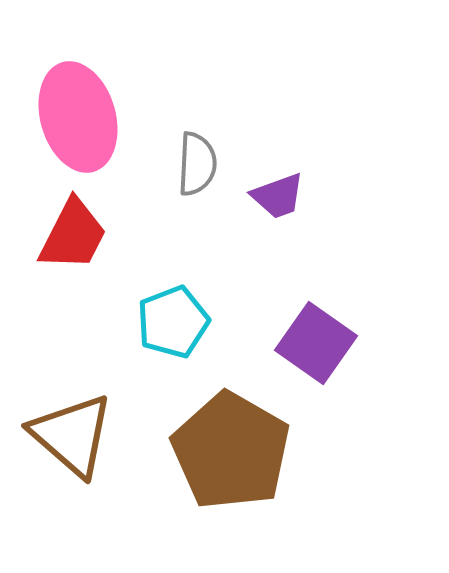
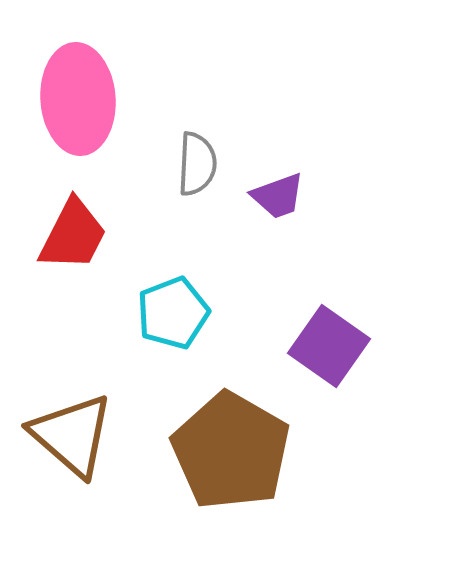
pink ellipse: moved 18 px up; rotated 12 degrees clockwise
cyan pentagon: moved 9 px up
purple square: moved 13 px right, 3 px down
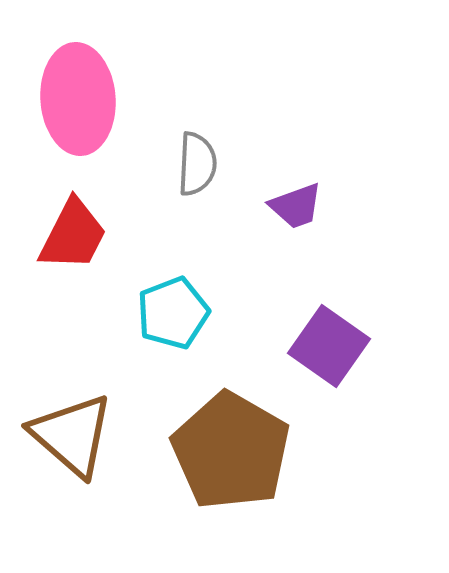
purple trapezoid: moved 18 px right, 10 px down
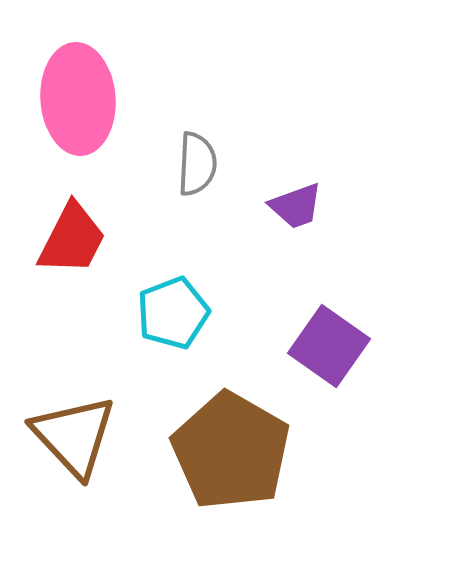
red trapezoid: moved 1 px left, 4 px down
brown triangle: moved 2 px right, 1 px down; rotated 6 degrees clockwise
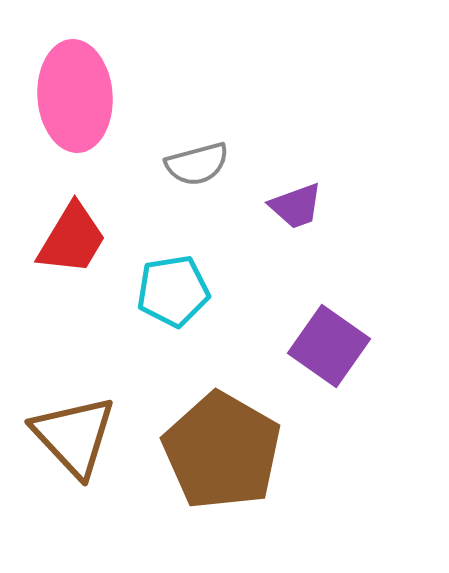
pink ellipse: moved 3 px left, 3 px up
gray semicircle: rotated 72 degrees clockwise
red trapezoid: rotated 4 degrees clockwise
cyan pentagon: moved 22 px up; rotated 12 degrees clockwise
brown pentagon: moved 9 px left
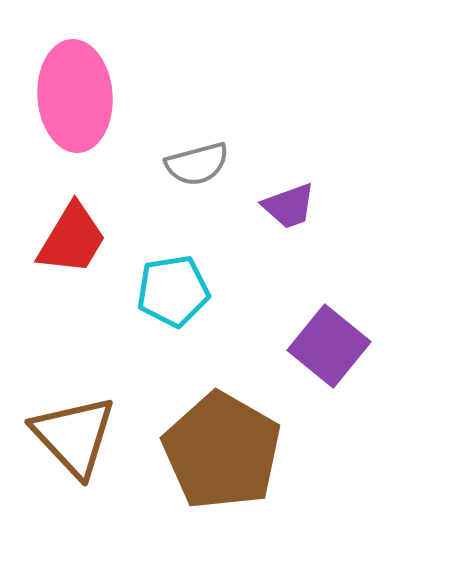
purple trapezoid: moved 7 px left
purple square: rotated 4 degrees clockwise
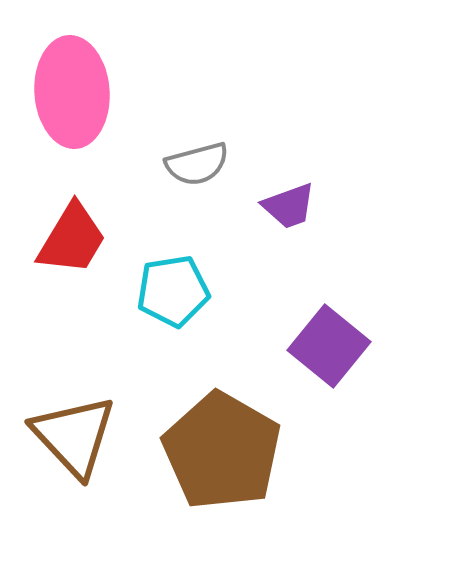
pink ellipse: moved 3 px left, 4 px up
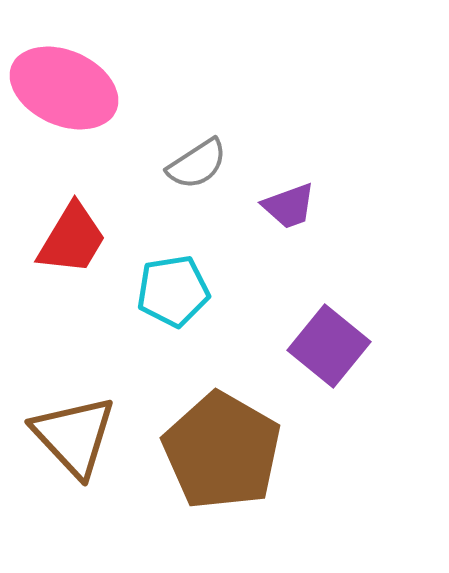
pink ellipse: moved 8 px left, 4 px up; rotated 62 degrees counterclockwise
gray semicircle: rotated 18 degrees counterclockwise
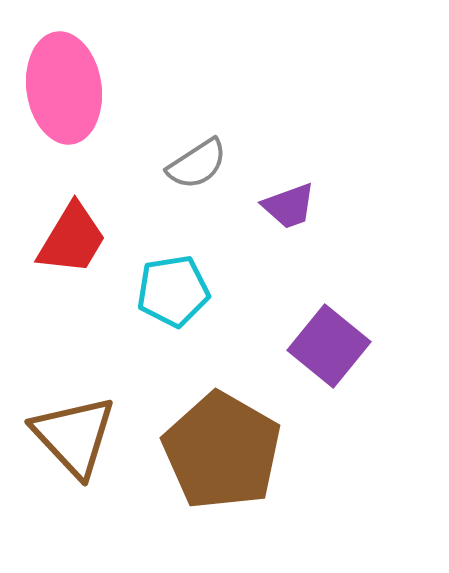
pink ellipse: rotated 58 degrees clockwise
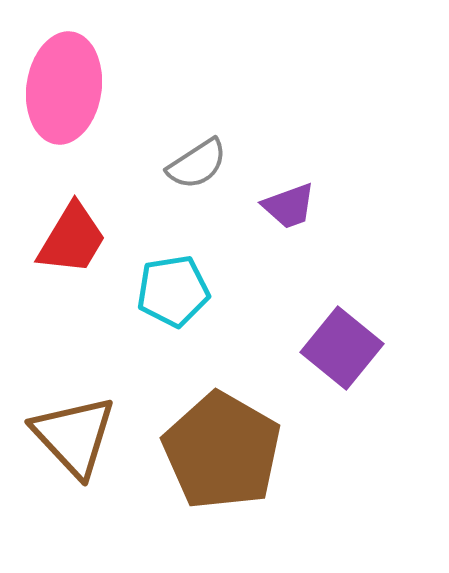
pink ellipse: rotated 16 degrees clockwise
purple square: moved 13 px right, 2 px down
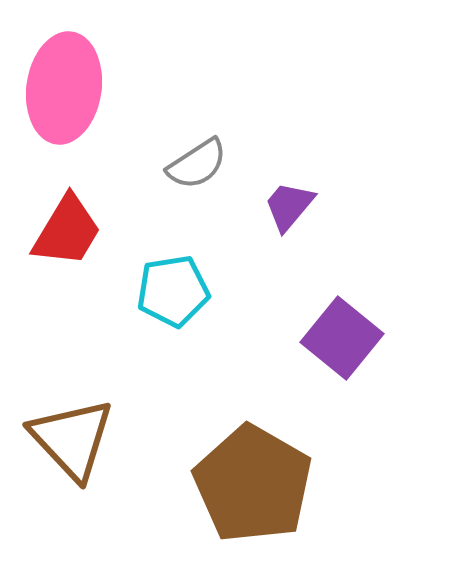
purple trapezoid: rotated 150 degrees clockwise
red trapezoid: moved 5 px left, 8 px up
purple square: moved 10 px up
brown triangle: moved 2 px left, 3 px down
brown pentagon: moved 31 px right, 33 px down
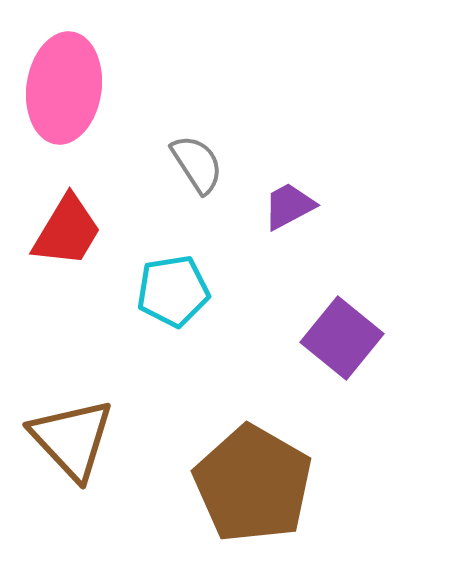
gray semicircle: rotated 90 degrees counterclockwise
purple trapezoid: rotated 22 degrees clockwise
